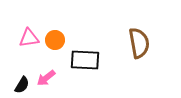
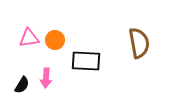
black rectangle: moved 1 px right, 1 px down
pink arrow: rotated 48 degrees counterclockwise
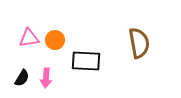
black semicircle: moved 7 px up
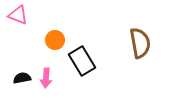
pink triangle: moved 11 px left, 23 px up; rotated 30 degrees clockwise
brown semicircle: moved 1 px right
black rectangle: moved 4 px left; rotated 56 degrees clockwise
black semicircle: rotated 132 degrees counterclockwise
